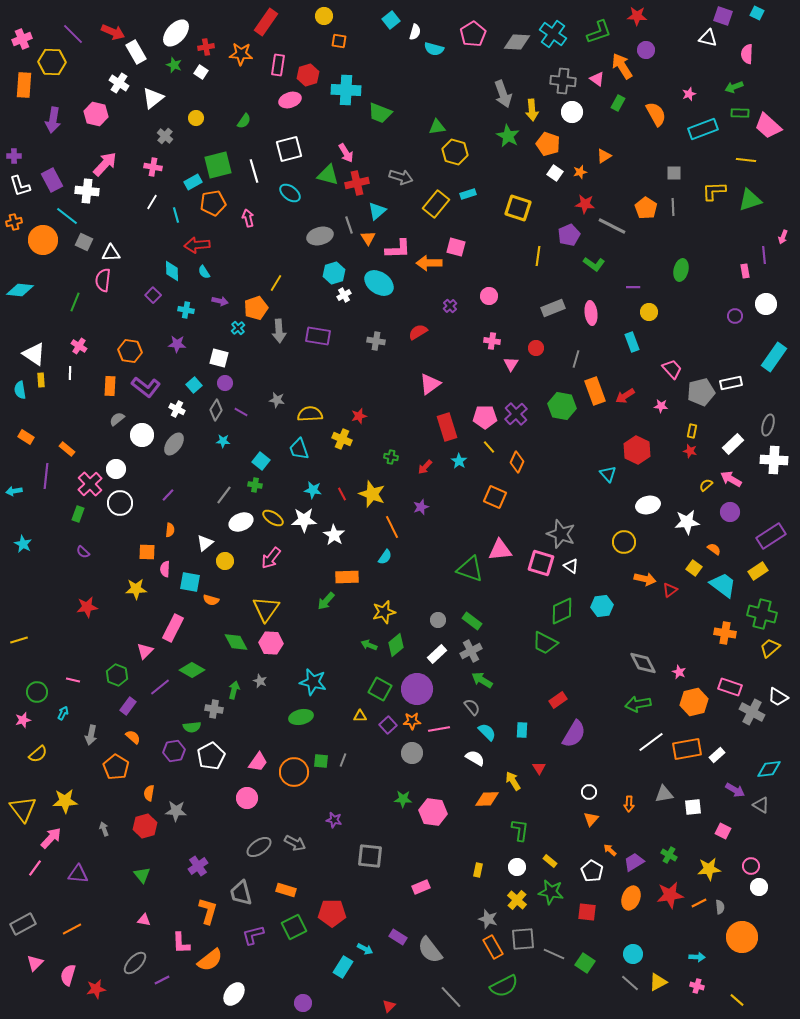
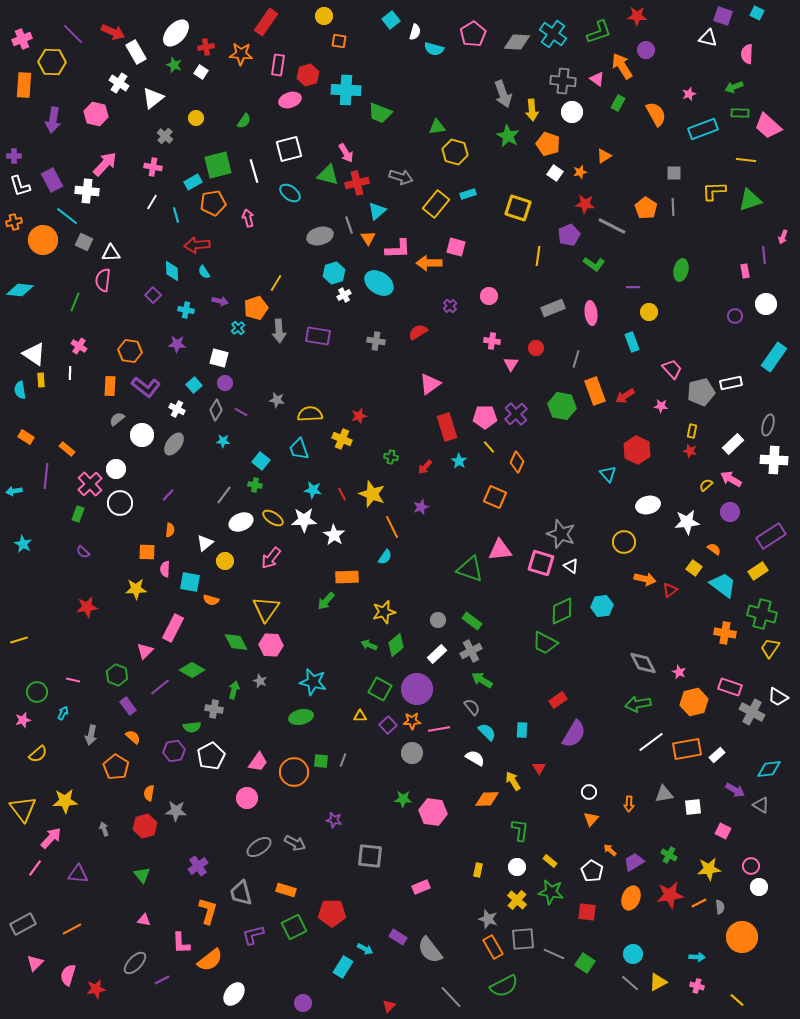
pink hexagon at (271, 643): moved 2 px down
yellow trapezoid at (770, 648): rotated 15 degrees counterclockwise
purple rectangle at (128, 706): rotated 72 degrees counterclockwise
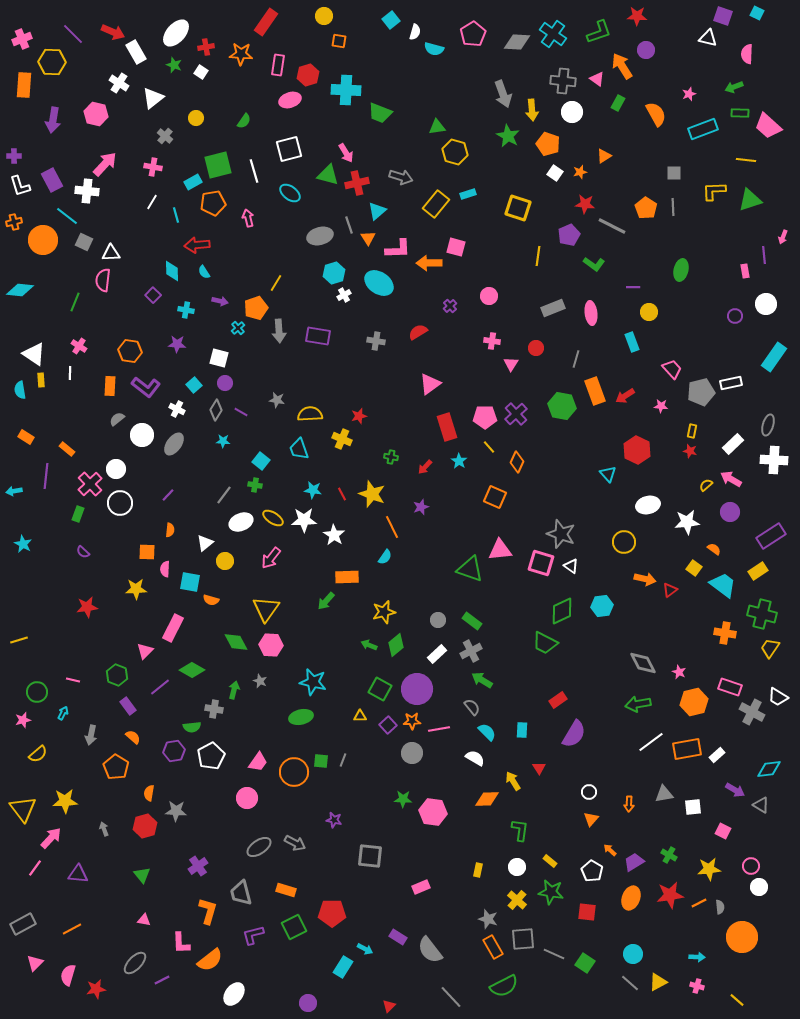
purple circle at (303, 1003): moved 5 px right
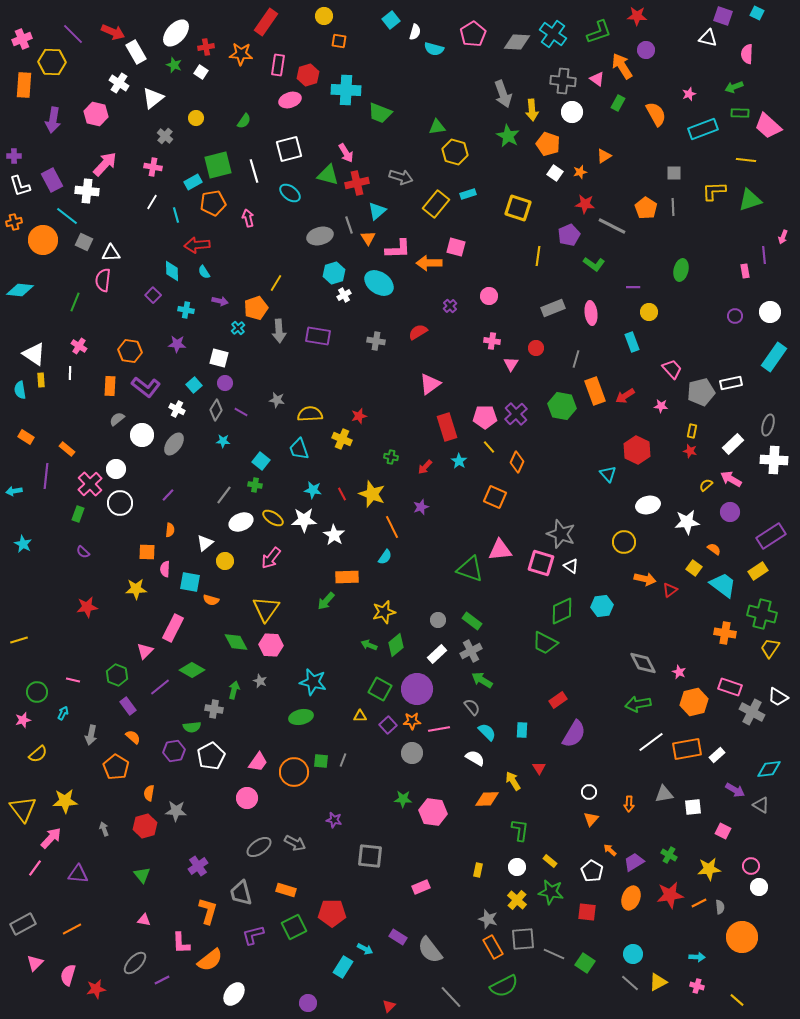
white circle at (766, 304): moved 4 px right, 8 px down
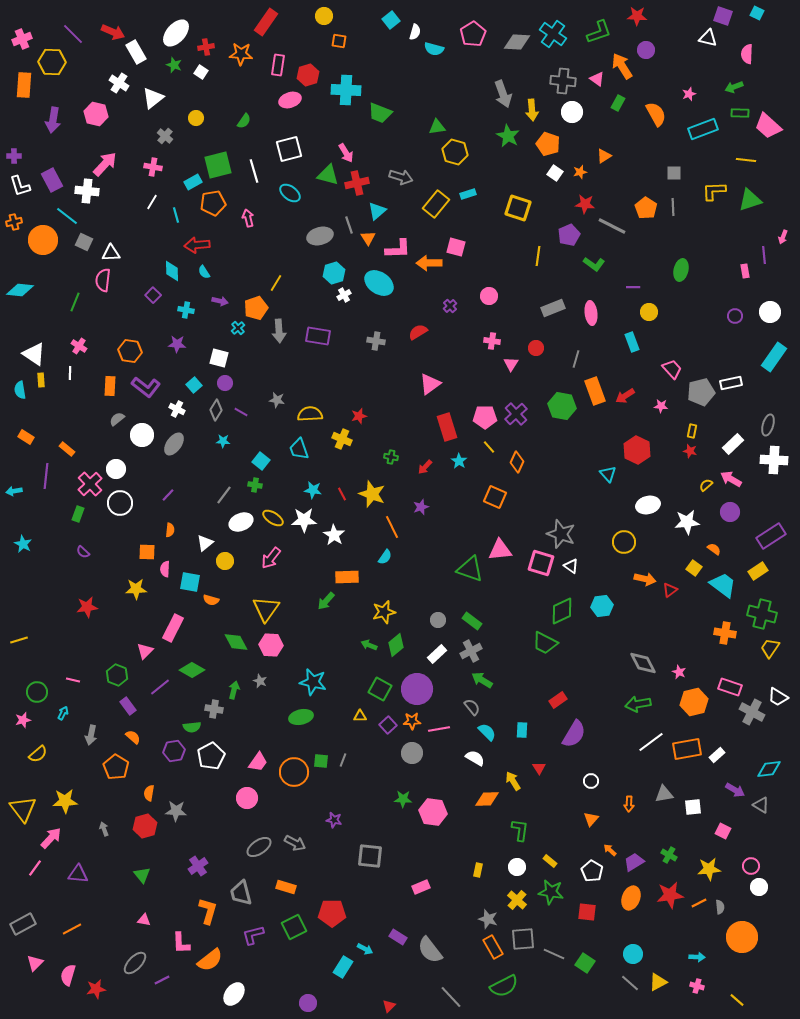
white circle at (589, 792): moved 2 px right, 11 px up
orange rectangle at (286, 890): moved 3 px up
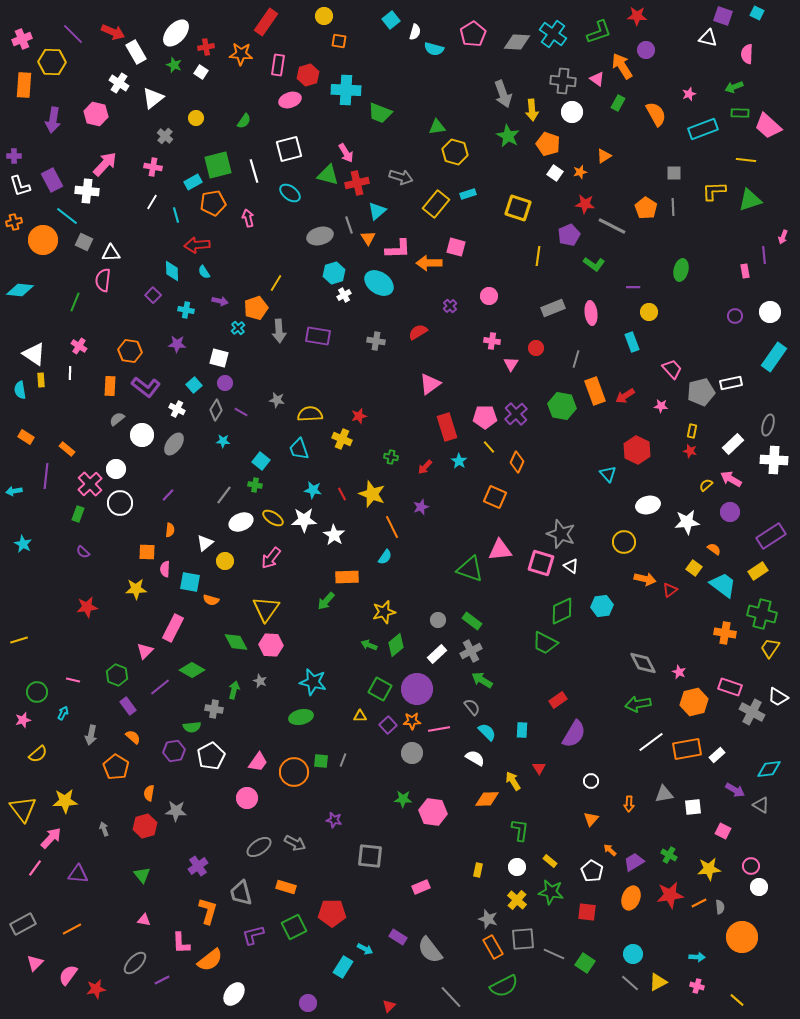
pink semicircle at (68, 975): rotated 20 degrees clockwise
